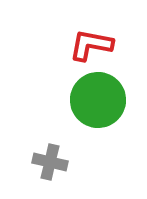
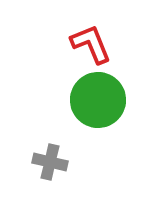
red L-shape: moved 1 px up; rotated 57 degrees clockwise
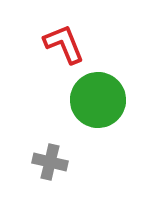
red L-shape: moved 27 px left
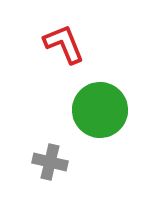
green circle: moved 2 px right, 10 px down
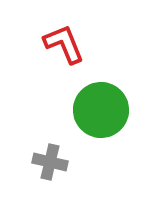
green circle: moved 1 px right
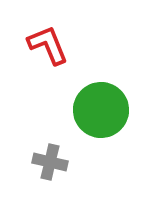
red L-shape: moved 16 px left, 1 px down
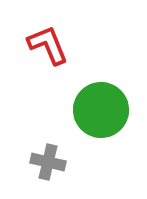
gray cross: moved 2 px left
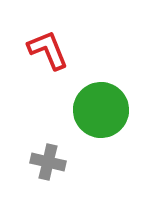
red L-shape: moved 5 px down
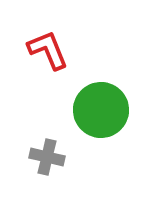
gray cross: moved 1 px left, 5 px up
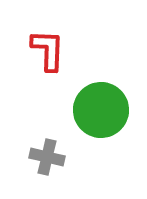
red L-shape: rotated 24 degrees clockwise
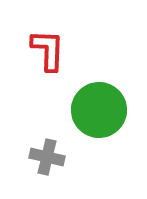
green circle: moved 2 px left
